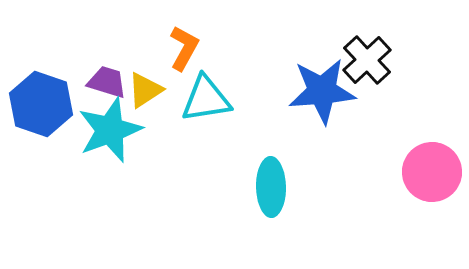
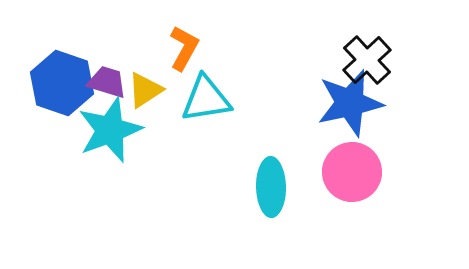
blue star: moved 28 px right, 12 px down; rotated 8 degrees counterclockwise
blue hexagon: moved 21 px right, 21 px up
pink circle: moved 80 px left
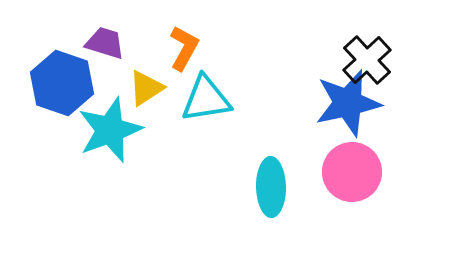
purple trapezoid: moved 2 px left, 39 px up
yellow triangle: moved 1 px right, 2 px up
blue star: moved 2 px left
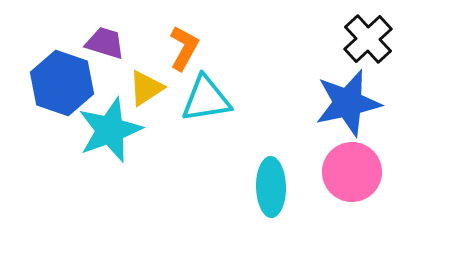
black cross: moved 1 px right, 21 px up
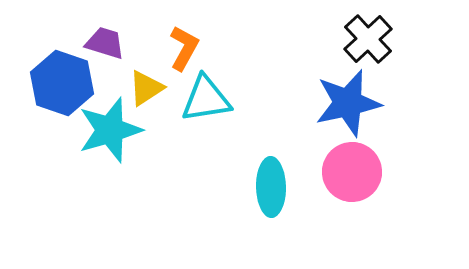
cyan star: rotated 4 degrees clockwise
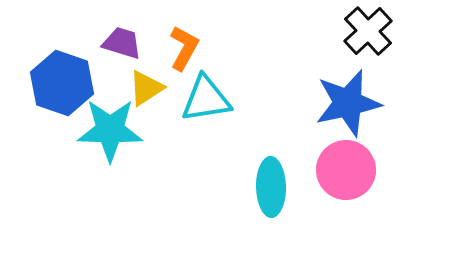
black cross: moved 8 px up
purple trapezoid: moved 17 px right
cyan star: rotated 18 degrees clockwise
pink circle: moved 6 px left, 2 px up
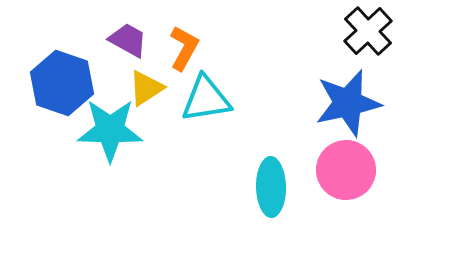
purple trapezoid: moved 6 px right, 3 px up; rotated 12 degrees clockwise
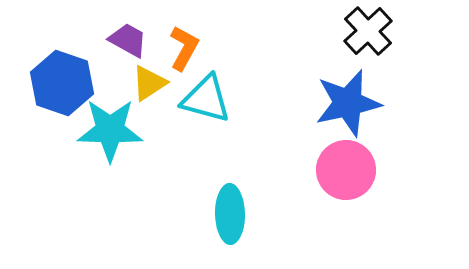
yellow triangle: moved 3 px right, 5 px up
cyan triangle: rotated 24 degrees clockwise
cyan ellipse: moved 41 px left, 27 px down
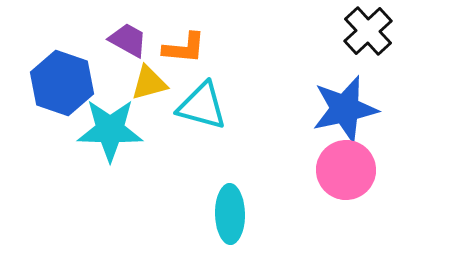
orange L-shape: rotated 66 degrees clockwise
yellow triangle: rotated 18 degrees clockwise
cyan triangle: moved 4 px left, 7 px down
blue star: moved 3 px left, 6 px down
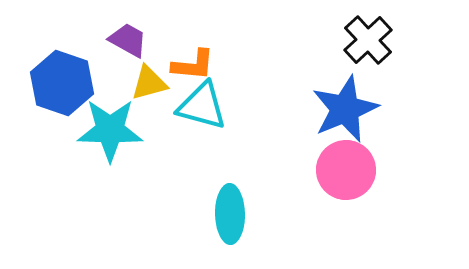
black cross: moved 9 px down
orange L-shape: moved 9 px right, 17 px down
blue star: rotated 10 degrees counterclockwise
